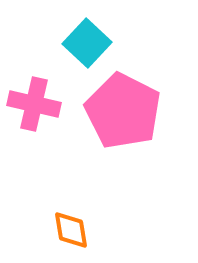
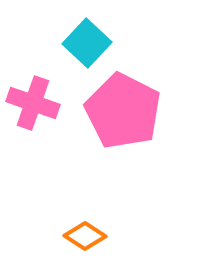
pink cross: moved 1 px left, 1 px up; rotated 6 degrees clockwise
orange diamond: moved 14 px right, 6 px down; rotated 48 degrees counterclockwise
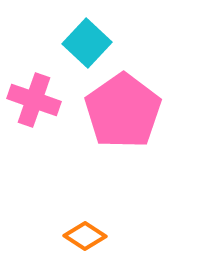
pink cross: moved 1 px right, 3 px up
pink pentagon: rotated 10 degrees clockwise
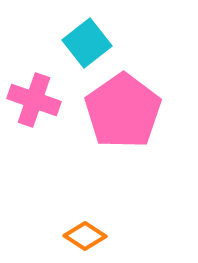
cyan square: rotated 9 degrees clockwise
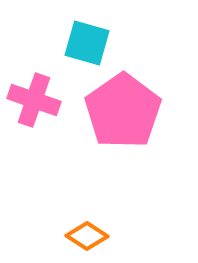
cyan square: rotated 36 degrees counterclockwise
orange diamond: moved 2 px right
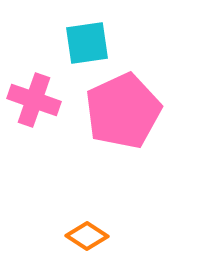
cyan square: rotated 24 degrees counterclockwise
pink pentagon: rotated 10 degrees clockwise
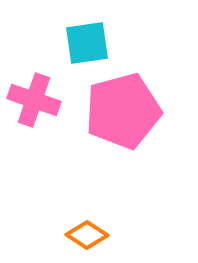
pink pentagon: rotated 10 degrees clockwise
orange diamond: moved 1 px up
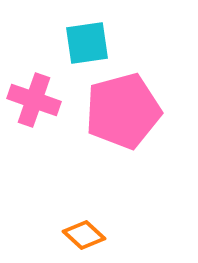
orange diamond: moved 3 px left; rotated 9 degrees clockwise
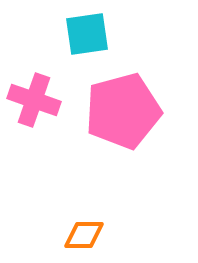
cyan square: moved 9 px up
orange diamond: rotated 42 degrees counterclockwise
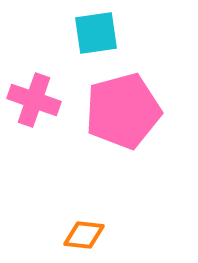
cyan square: moved 9 px right, 1 px up
orange diamond: rotated 6 degrees clockwise
